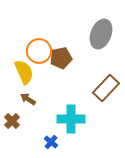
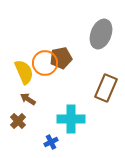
orange circle: moved 6 px right, 12 px down
brown rectangle: rotated 20 degrees counterclockwise
brown cross: moved 6 px right
blue cross: rotated 24 degrees clockwise
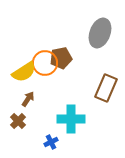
gray ellipse: moved 1 px left, 1 px up
yellow semicircle: rotated 80 degrees clockwise
brown arrow: rotated 91 degrees clockwise
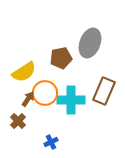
gray ellipse: moved 10 px left, 10 px down
orange circle: moved 30 px down
brown rectangle: moved 2 px left, 3 px down
cyan cross: moved 19 px up
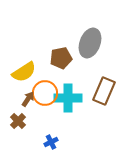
cyan cross: moved 3 px left, 2 px up
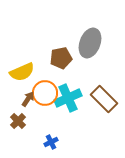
yellow semicircle: moved 2 px left; rotated 10 degrees clockwise
brown rectangle: moved 8 px down; rotated 68 degrees counterclockwise
cyan cross: rotated 24 degrees counterclockwise
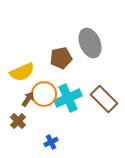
gray ellipse: rotated 44 degrees counterclockwise
orange circle: moved 1 px left, 1 px down
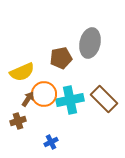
gray ellipse: rotated 36 degrees clockwise
cyan cross: moved 2 px right, 2 px down; rotated 12 degrees clockwise
brown cross: rotated 28 degrees clockwise
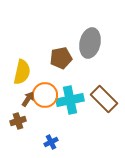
yellow semicircle: rotated 55 degrees counterclockwise
orange circle: moved 1 px right, 1 px down
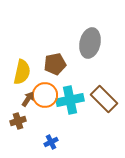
brown pentagon: moved 6 px left, 6 px down
